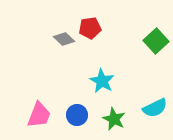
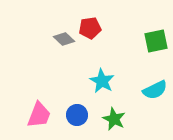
green square: rotated 30 degrees clockwise
cyan semicircle: moved 18 px up
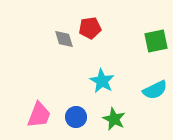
gray diamond: rotated 30 degrees clockwise
blue circle: moved 1 px left, 2 px down
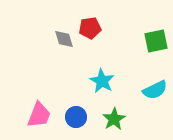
green star: rotated 15 degrees clockwise
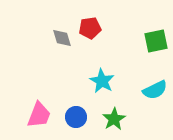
gray diamond: moved 2 px left, 1 px up
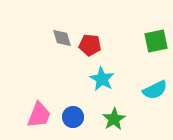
red pentagon: moved 17 px down; rotated 15 degrees clockwise
cyan star: moved 2 px up
blue circle: moved 3 px left
